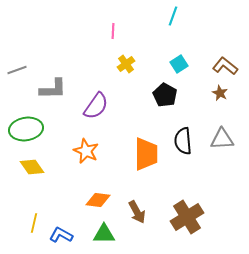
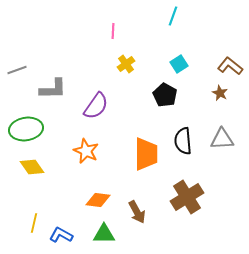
brown L-shape: moved 5 px right
brown cross: moved 20 px up
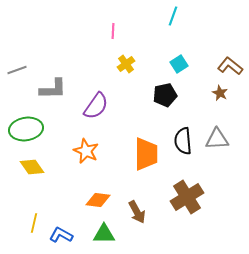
black pentagon: rotated 30 degrees clockwise
gray triangle: moved 5 px left
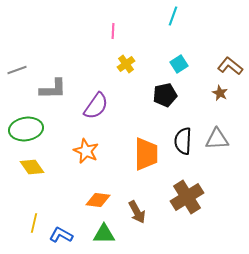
black semicircle: rotated 8 degrees clockwise
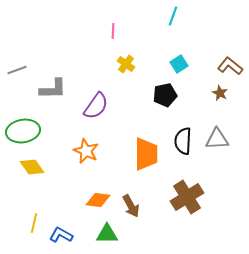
yellow cross: rotated 18 degrees counterclockwise
green ellipse: moved 3 px left, 2 px down
brown arrow: moved 6 px left, 6 px up
green triangle: moved 3 px right
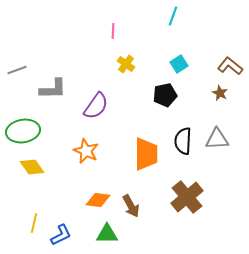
brown cross: rotated 8 degrees counterclockwise
blue L-shape: rotated 125 degrees clockwise
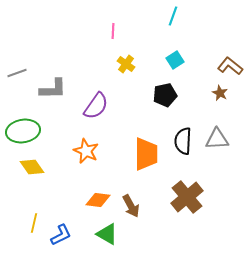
cyan square: moved 4 px left, 4 px up
gray line: moved 3 px down
green triangle: rotated 30 degrees clockwise
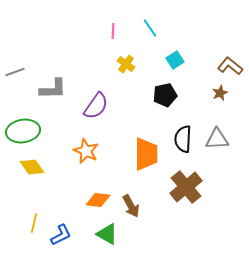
cyan line: moved 23 px left, 12 px down; rotated 54 degrees counterclockwise
gray line: moved 2 px left, 1 px up
brown star: rotated 21 degrees clockwise
black semicircle: moved 2 px up
brown cross: moved 1 px left, 10 px up
